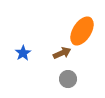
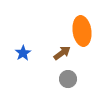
orange ellipse: rotated 40 degrees counterclockwise
brown arrow: rotated 12 degrees counterclockwise
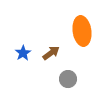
brown arrow: moved 11 px left
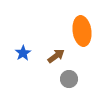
brown arrow: moved 5 px right, 3 px down
gray circle: moved 1 px right
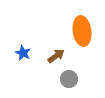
blue star: rotated 14 degrees counterclockwise
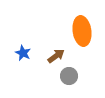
gray circle: moved 3 px up
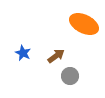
orange ellipse: moved 2 px right, 7 px up; rotated 56 degrees counterclockwise
gray circle: moved 1 px right
